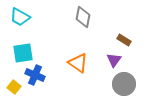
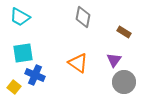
brown rectangle: moved 8 px up
gray circle: moved 2 px up
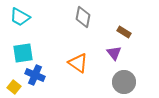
purple triangle: moved 7 px up; rotated 14 degrees counterclockwise
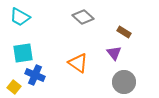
gray diamond: rotated 60 degrees counterclockwise
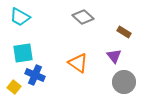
purple triangle: moved 3 px down
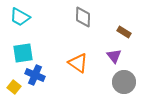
gray diamond: rotated 50 degrees clockwise
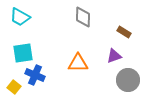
purple triangle: rotated 49 degrees clockwise
orange triangle: rotated 35 degrees counterclockwise
gray circle: moved 4 px right, 2 px up
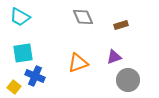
gray diamond: rotated 25 degrees counterclockwise
brown rectangle: moved 3 px left, 7 px up; rotated 48 degrees counterclockwise
purple triangle: moved 1 px down
orange triangle: rotated 20 degrees counterclockwise
blue cross: moved 1 px down
